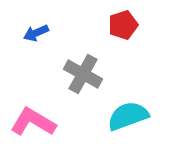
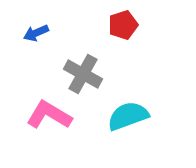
pink L-shape: moved 16 px right, 7 px up
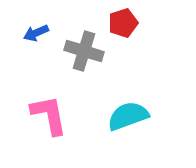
red pentagon: moved 2 px up
gray cross: moved 1 px right, 23 px up; rotated 12 degrees counterclockwise
pink L-shape: rotated 48 degrees clockwise
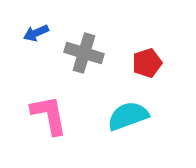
red pentagon: moved 24 px right, 40 px down
gray cross: moved 2 px down
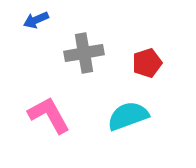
blue arrow: moved 13 px up
gray cross: rotated 27 degrees counterclockwise
pink L-shape: rotated 18 degrees counterclockwise
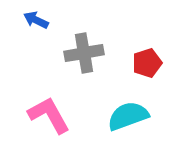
blue arrow: rotated 50 degrees clockwise
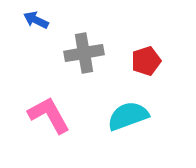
red pentagon: moved 1 px left, 2 px up
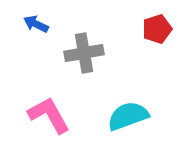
blue arrow: moved 4 px down
red pentagon: moved 11 px right, 32 px up
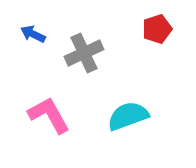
blue arrow: moved 3 px left, 10 px down
gray cross: rotated 15 degrees counterclockwise
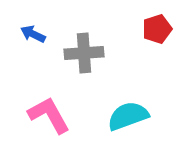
gray cross: rotated 21 degrees clockwise
